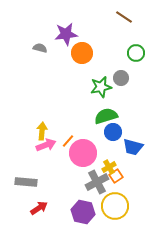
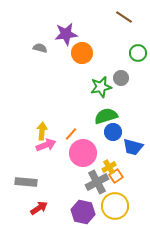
green circle: moved 2 px right
orange line: moved 3 px right, 7 px up
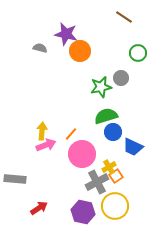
purple star: rotated 20 degrees clockwise
orange circle: moved 2 px left, 2 px up
blue trapezoid: rotated 10 degrees clockwise
pink circle: moved 1 px left, 1 px down
gray rectangle: moved 11 px left, 3 px up
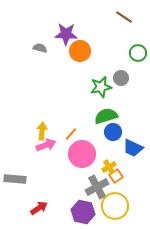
purple star: rotated 10 degrees counterclockwise
blue trapezoid: moved 1 px down
gray cross: moved 5 px down
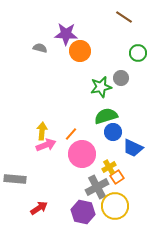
orange square: moved 1 px right, 1 px down
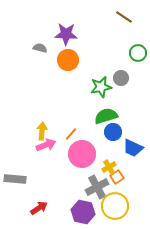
orange circle: moved 12 px left, 9 px down
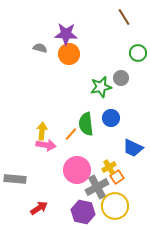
brown line: rotated 24 degrees clockwise
orange circle: moved 1 px right, 6 px up
green semicircle: moved 20 px left, 8 px down; rotated 80 degrees counterclockwise
blue circle: moved 2 px left, 14 px up
pink arrow: rotated 30 degrees clockwise
pink circle: moved 5 px left, 16 px down
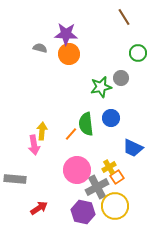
pink arrow: moved 12 px left; rotated 72 degrees clockwise
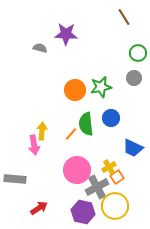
orange circle: moved 6 px right, 36 px down
gray circle: moved 13 px right
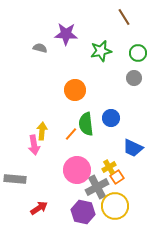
green star: moved 36 px up
